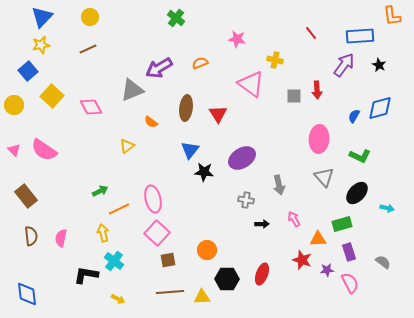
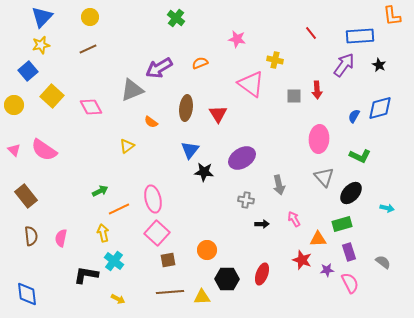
black ellipse at (357, 193): moved 6 px left
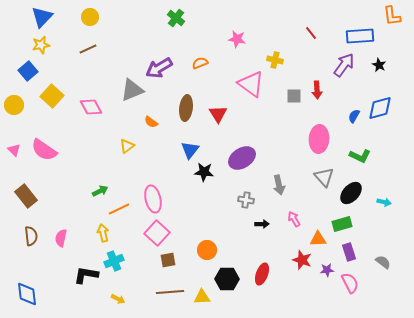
cyan arrow at (387, 208): moved 3 px left, 6 px up
cyan cross at (114, 261): rotated 30 degrees clockwise
